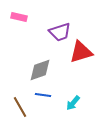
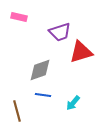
brown line: moved 3 px left, 4 px down; rotated 15 degrees clockwise
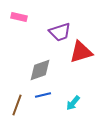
blue line: rotated 21 degrees counterclockwise
brown line: moved 6 px up; rotated 35 degrees clockwise
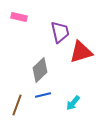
purple trapezoid: rotated 85 degrees counterclockwise
gray diamond: rotated 25 degrees counterclockwise
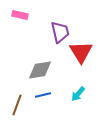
pink rectangle: moved 1 px right, 2 px up
red triangle: rotated 45 degrees counterclockwise
gray diamond: rotated 35 degrees clockwise
cyan arrow: moved 5 px right, 9 px up
